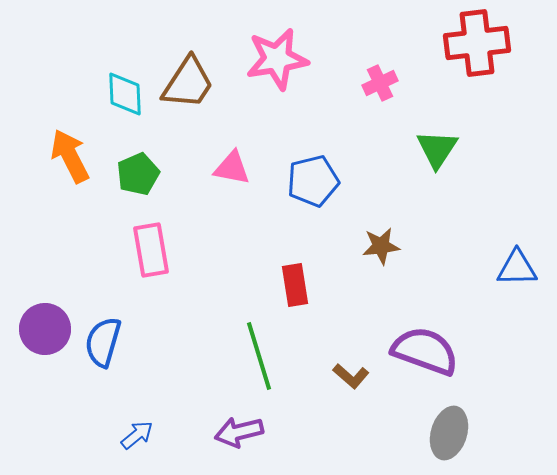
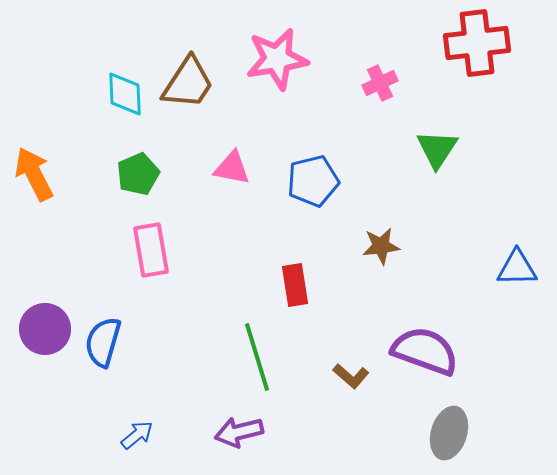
orange arrow: moved 36 px left, 18 px down
green line: moved 2 px left, 1 px down
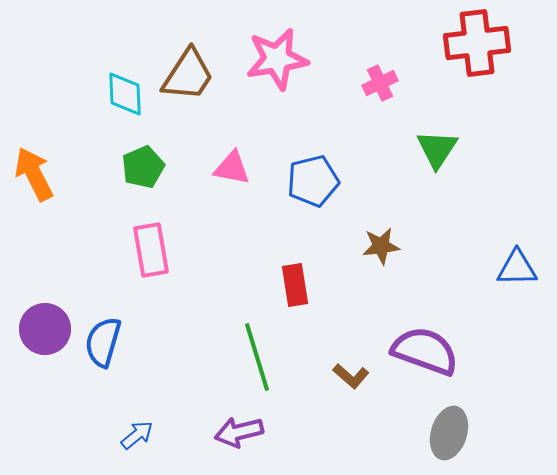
brown trapezoid: moved 8 px up
green pentagon: moved 5 px right, 7 px up
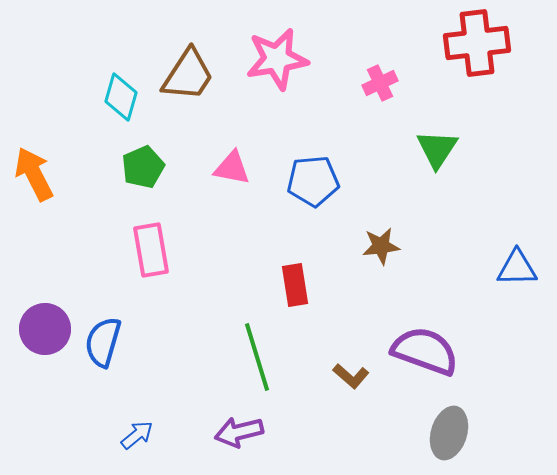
cyan diamond: moved 4 px left, 3 px down; rotated 18 degrees clockwise
blue pentagon: rotated 9 degrees clockwise
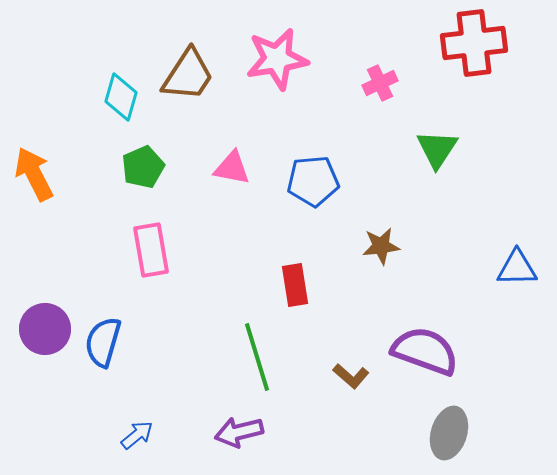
red cross: moved 3 px left
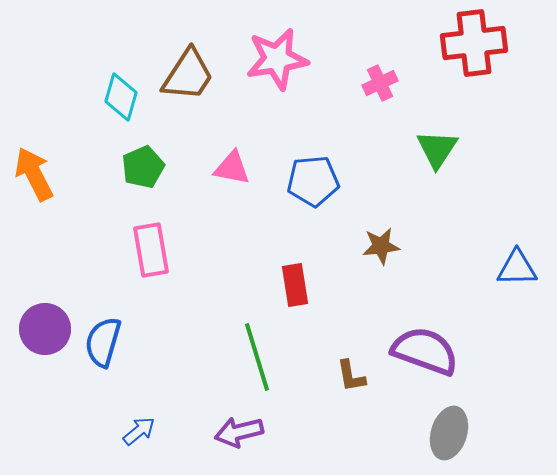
brown L-shape: rotated 39 degrees clockwise
blue arrow: moved 2 px right, 4 px up
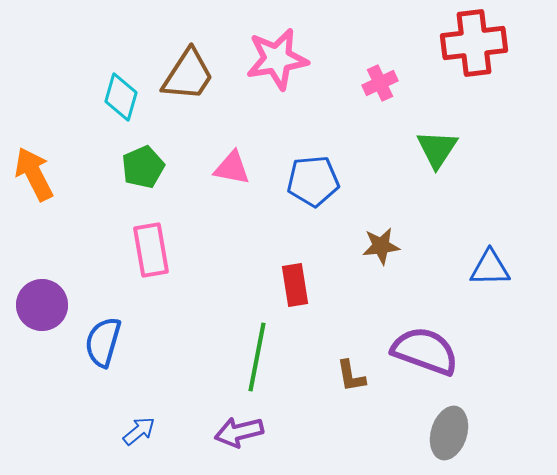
blue triangle: moved 27 px left
purple circle: moved 3 px left, 24 px up
green line: rotated 28 degrees clockwise
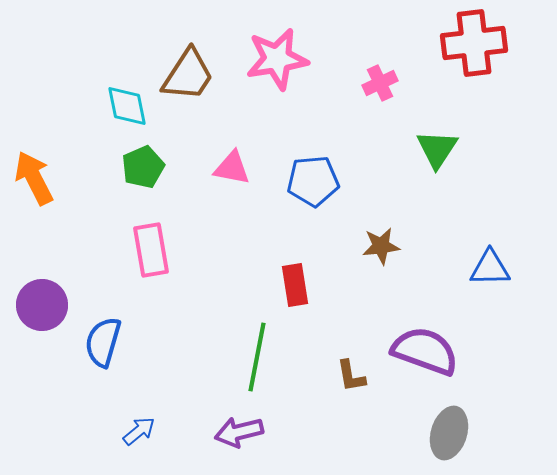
cyan diamond: moved 6 px right, 9 px down; rotated 27 degrees counterclockwise
orange arrow: moved 4 px down
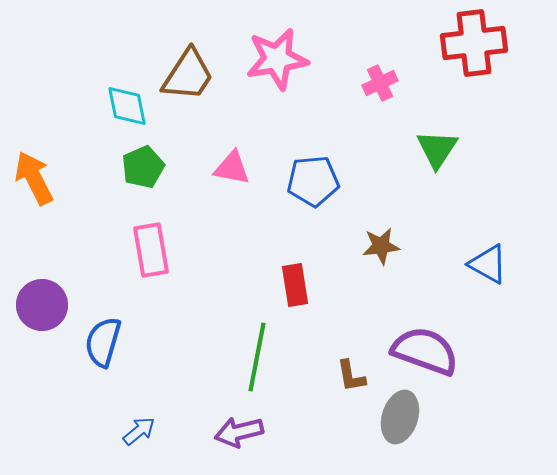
blue triangle: moved 2 px left, 4 px up; rotated 30 degrees clockwise
gray ellipse: moved 49 px left, 16 px up
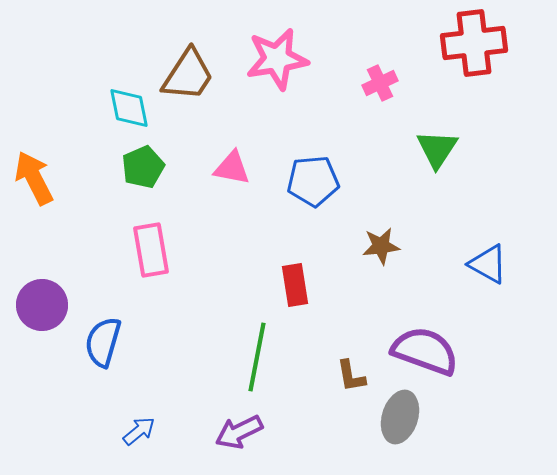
cyan diamond: moved 2 px right, 2 px down
purple arrow: rotated 12 degrees counterclockwise
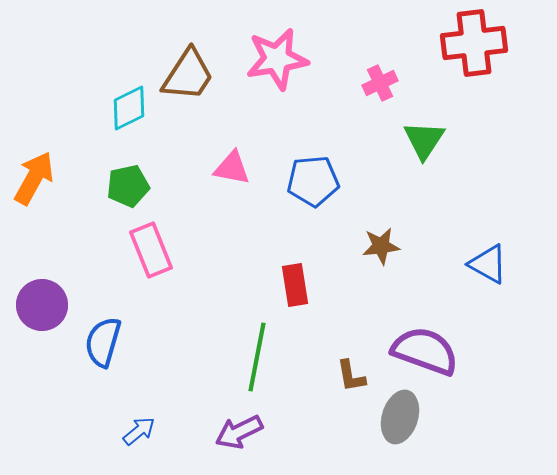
cyan diamond: rotated 75 degrees clockwise
green triangle: moved 13 px left, 9 px up
green pentagon: moved 15 px left, 19 px down; rotated 12 degrees clockwise
orange arrow: rotated 56 degrees clockwise
pink rectangle: rotated 12 degrees counterclockwise
